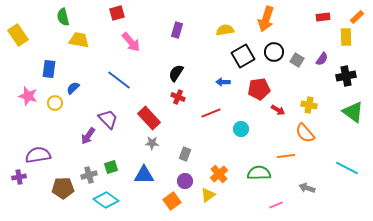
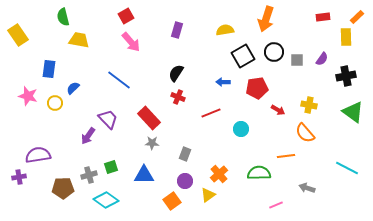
red square at (117, 13): moved 9 px right, 3 px down; rotated 14 degrees counterclockwise
gray square at (297, 60): rotated 32 degrees counterclockwise
red pentagon at (259, 89): moved 2 px left, 1 px up
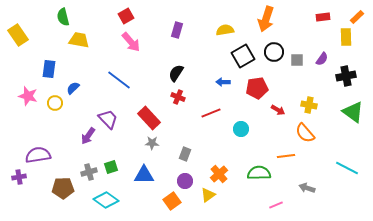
gray cross at (89, 175): moved 3 px up
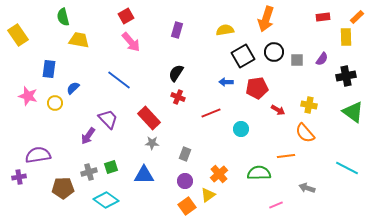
blue arrow at (223, 82): moved 3 px right
orange square at (172, 201): moved 15 px right, 5 px down
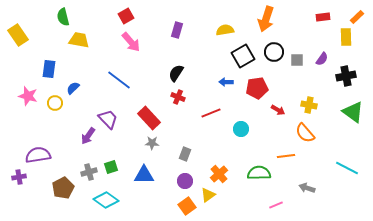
brown pentagon at (63, 188): rotated 25 degrees counterclockwise
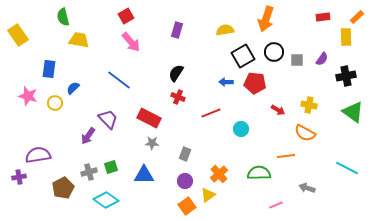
red pentagon at (257, 88): moved 2 px left, 5 px up; rotated 15 degrees clockwise
red rectangle at (149, 118): rotated 20 degrees counterclockwise
orange semicircle at (305, 133): rotated 20 degrees counterclockwise
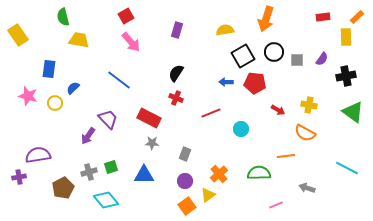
red cross at (178, 97): moved 2 px left, 1 px down
cyan diamond at (106, 200): rotated 15 degrees clockwise
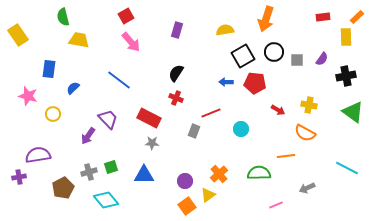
yellow circle at (55, 103): moved 2 px left, 11 px down
gray rectangle at (185, 154): moved 9 px right, 23 px up
gray arrow at (307, 188): rotated 42 degrees counterclockwise
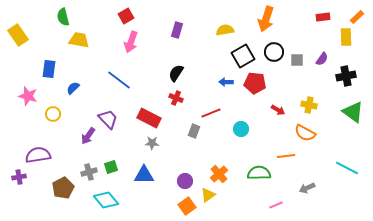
pink arrow at (131, 42): rotated 60 degrees clockwise
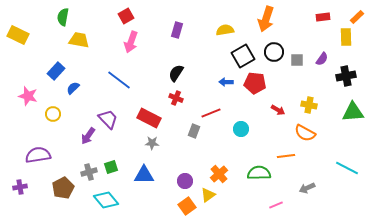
green semicircle at (63, 17): rotated 24 degrees clockwise
yellow rectangle at (18, 35): rotated 30 degrees counterclockwise
blue rectangle at (49, 69): moved 7 px right, 2 px down; rotated 36 degrees clockwise
green triangle at (353, 112): rotated 40 degrees counterclockwise
purple cross at (19, 177): moved 1 px right, 10 px down
